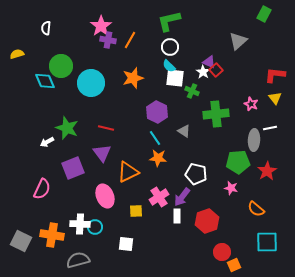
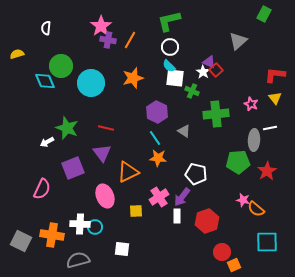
pink star at (231, 188): moved 12 px right, 12 px down
white square at (126, 244): moved 4 px left, 5 px down
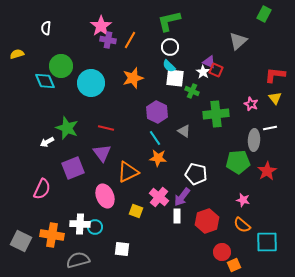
red square at (216, 70): rotated 24 degrees counterclockwise
pink cross at (159, 197): rotated 18 degrees counterclockwise
orange semicircle at (256, 209): moved 14 px left, 16 px down
yellow square at (136, 211): rotated 24 degrees clockwise
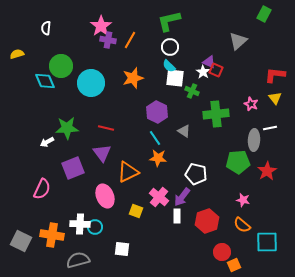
green star at (67, 128): rotated 25 degrees counterclockwise
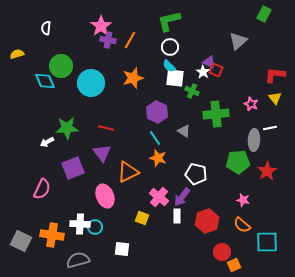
orange star at (158, 158): rotated 12 degrees clockwise
yellow square at (136, 211): moved 6 px right, 7 px down
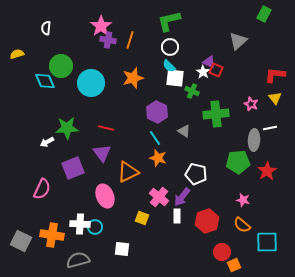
orange line at (130, 40): rotated 12 degrees counterclockwise
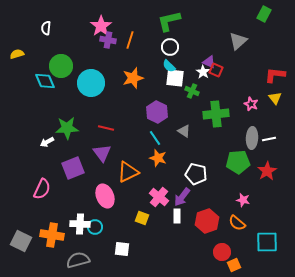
white line at (270, 128): moved 1 px left, 11 px down
gray ellipse at (254, 140): moved 2 px left, 2 px up
orange semicircle at (242, 225): moved 5 px left, 2 px up
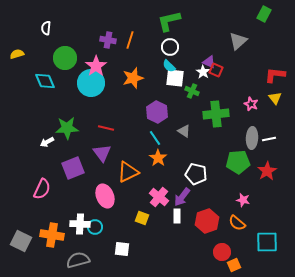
pink star at (101, 26): moved 5 px left, 40 px down
green circle at (61, 66): moved 4 px right, 8 px up
orange star at (158, 158): rotated 18 degrees clockwise
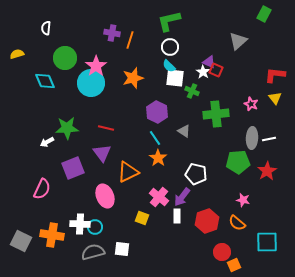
purple cross at (108, 40): moved 4 px right, 7 px up
gray semicircle at (78, 260): moved 15 px right, 8 px up
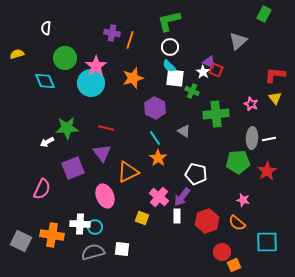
purple hexagon at (157, 112): moved 2 px left, 4 px up
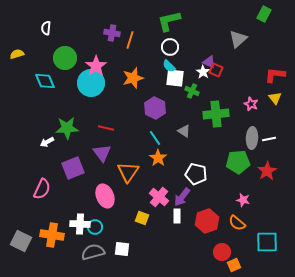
gray triangle at (238, 41): moved 2 px up
orange triangle at (128, 172): rotated 30 degrees counterclockwise
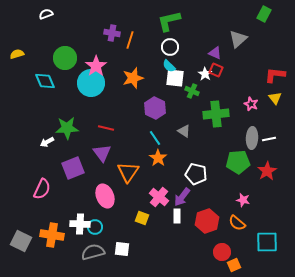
white semicircle at (46, 28): moved 14 px up; rotated 64 degrees clockwise
purple triangle at (209, 62): moved 6 px right, 9 px up
white star at (203, 72): moved 2 px right, 2 px down
